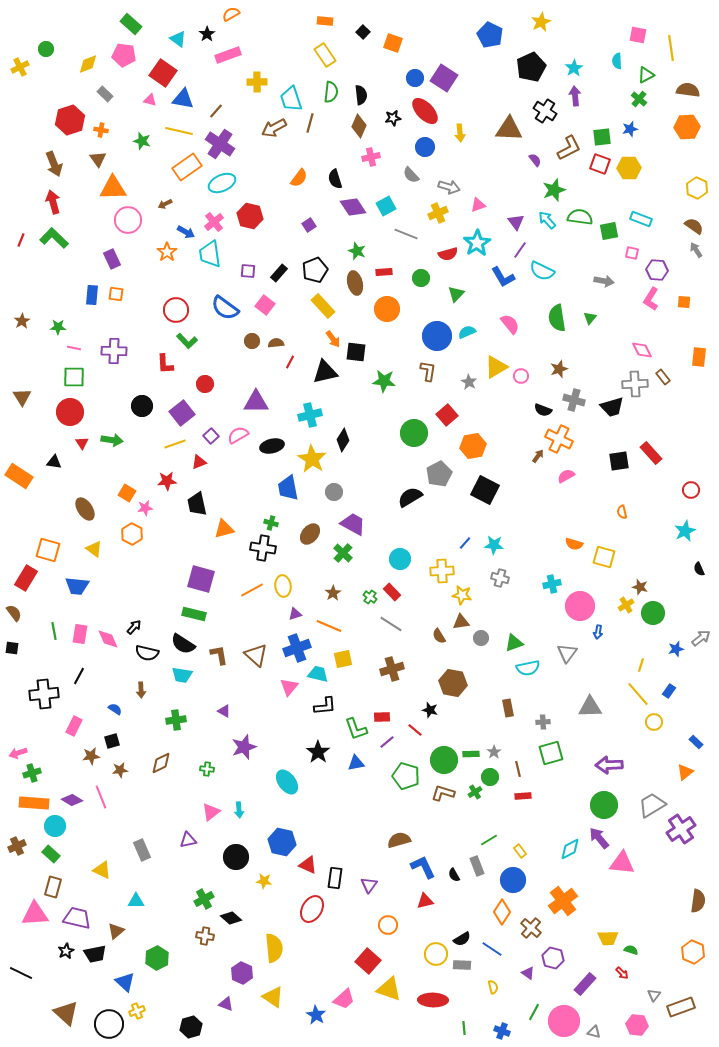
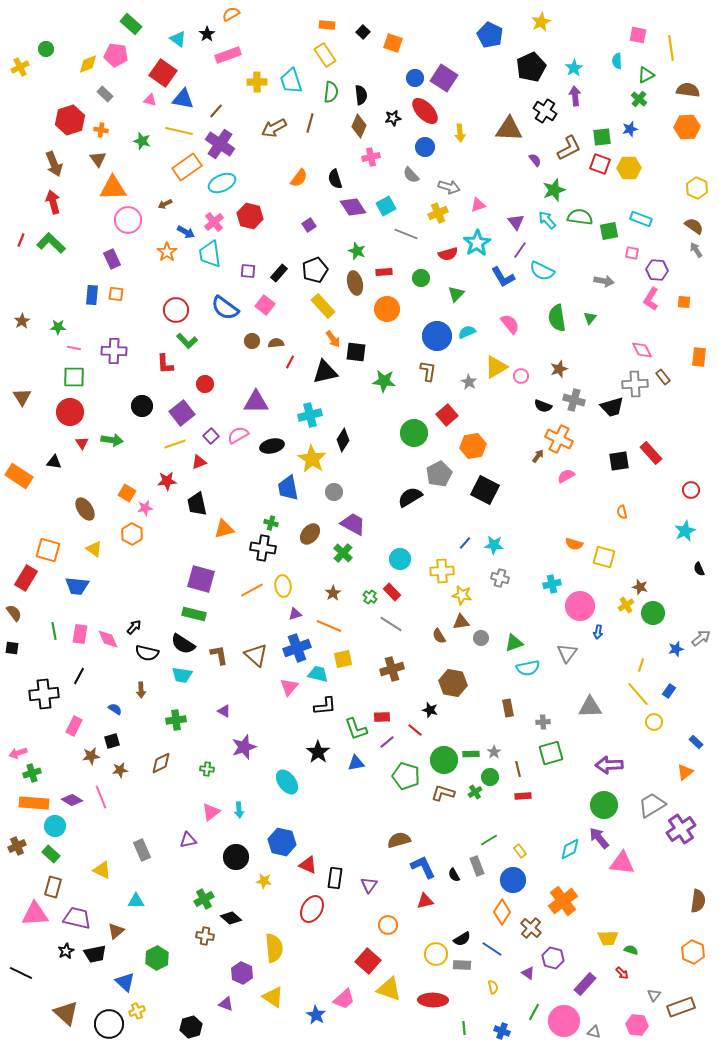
orange rectangle at (325, 21): moved 2 px right, 4 px down
pink pentagon at (124, 55): moved 8 px left
cyan trapezoid at (291, 99): moved 18 px up
green L-shape at (54, 238): moved 3 px left, 5 px down
black semicircle at (543, 410): moved 4 px up
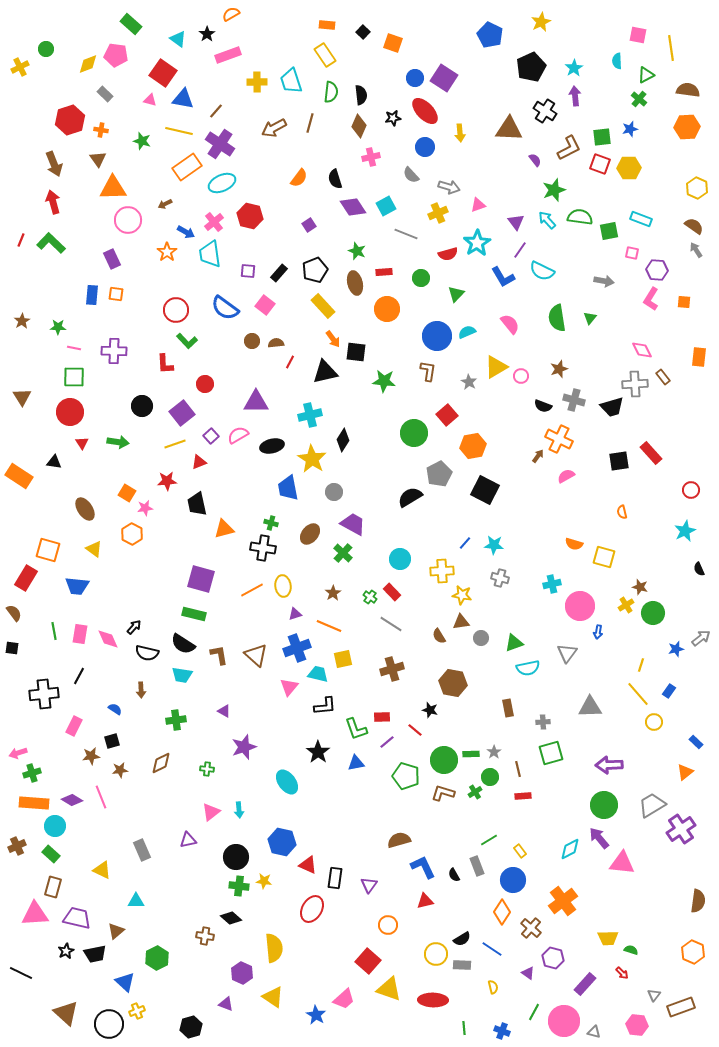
green arrow at (112, 440): moved 6 px right, 2 px down
green cross at (204, 899): moved 35 px right, 13 px up; rotated 36 degrees clockwise
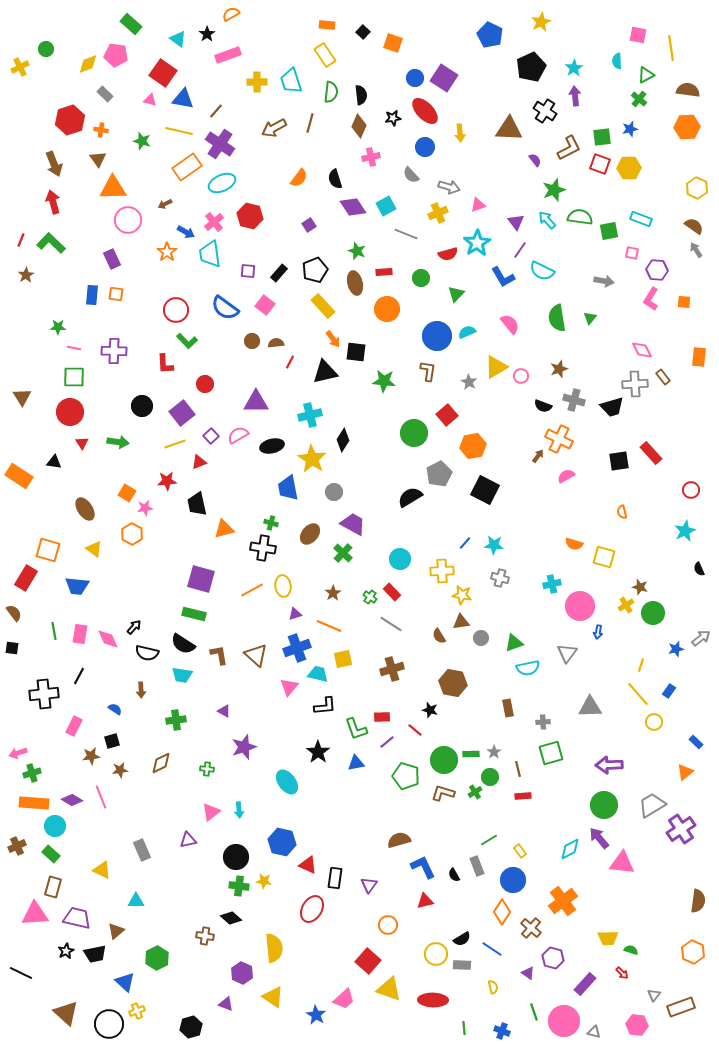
brown star at (22, 321): moved 4 px right, 46 px up
green line at (534, 1012): rotated 48 degrees counterclockwise
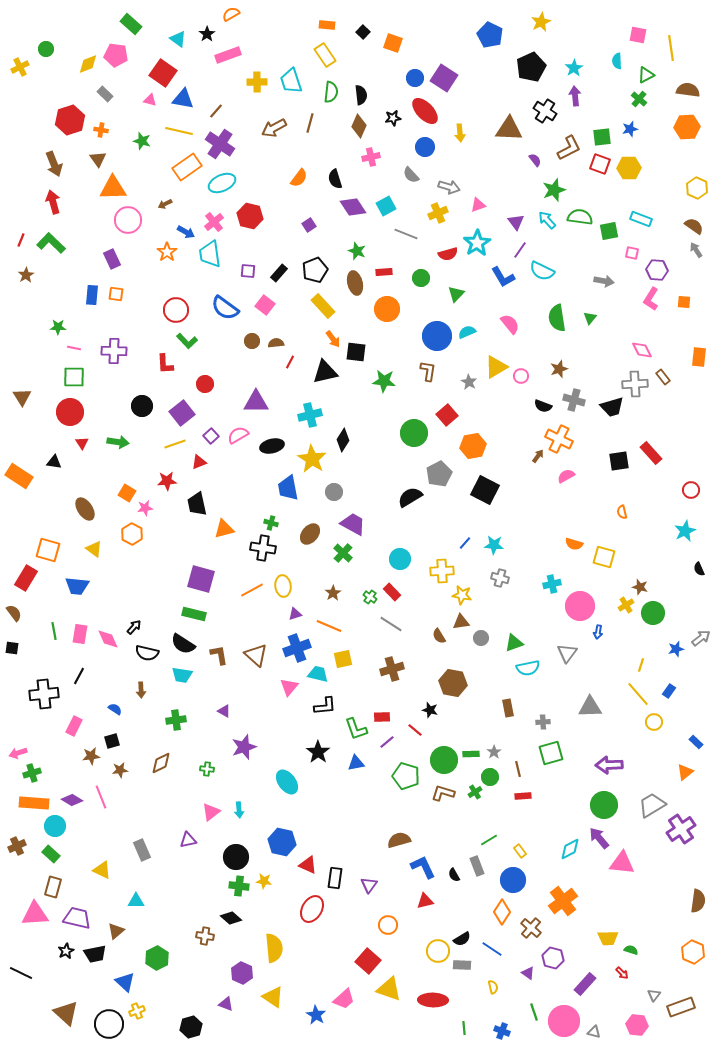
yellow circle at (436, 954): moved 2 px right, 3 px up
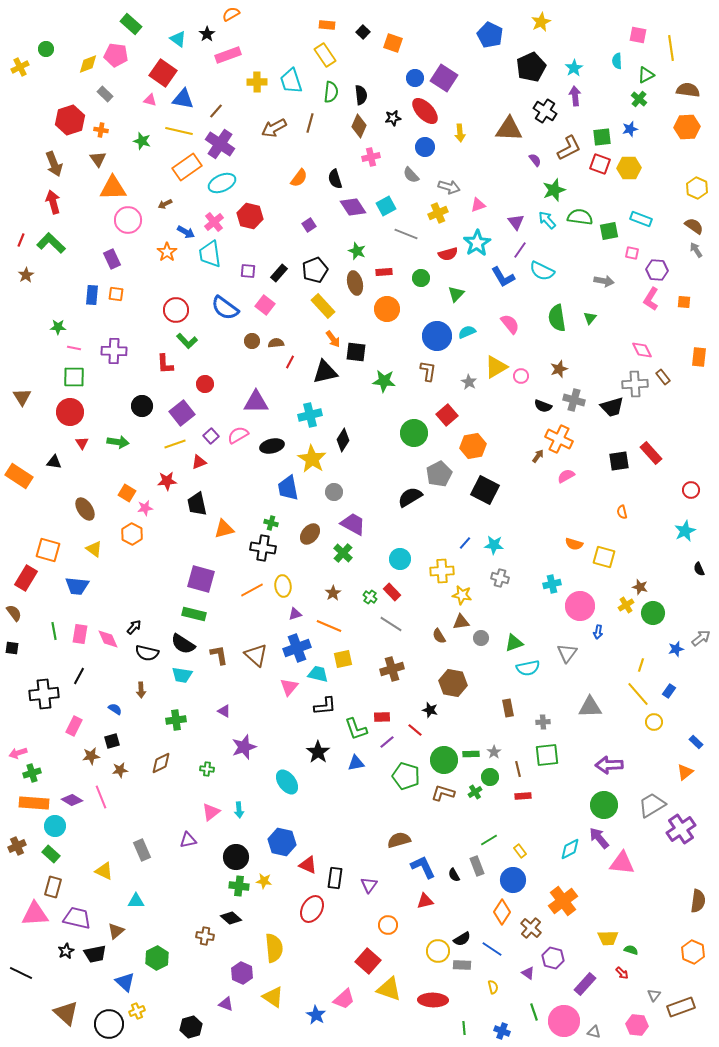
green square at (551, 753): moved 4 px left, 2 px down; rotated 10 degrees clockwise
yellow triangle at (102, 870): moved 2 px right, 1 px down
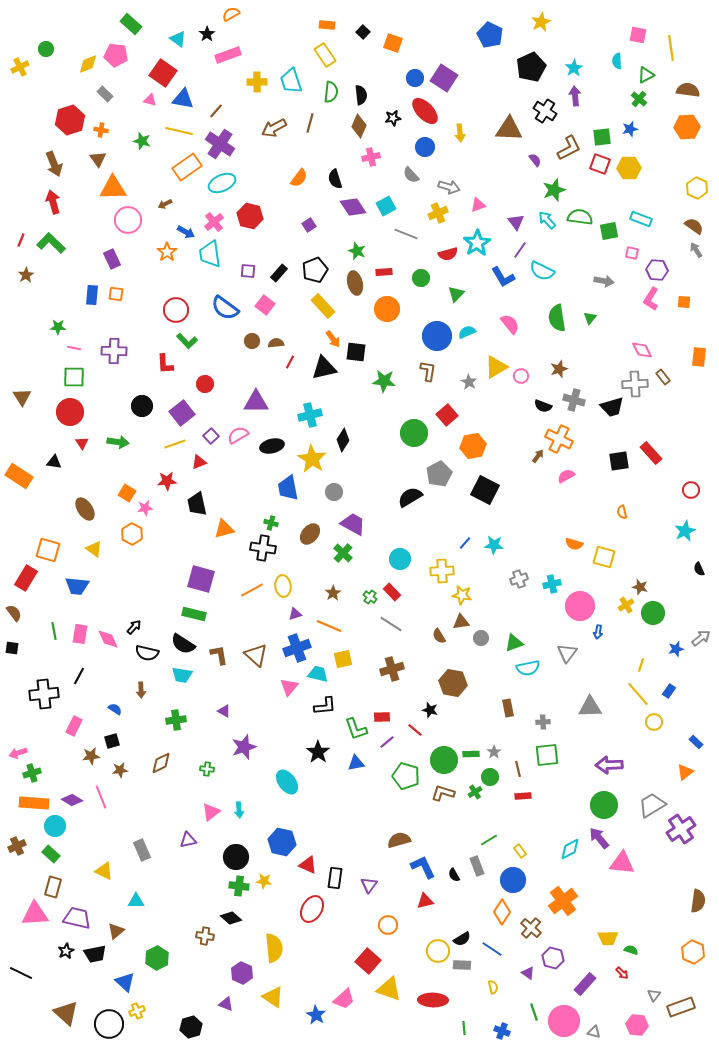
black triangle at (325, 372): moved 1 px left, 4 px up
gray cross at (500, 578): moved 19 px right, 1 px down; rotated 36 degrees counterclockwise
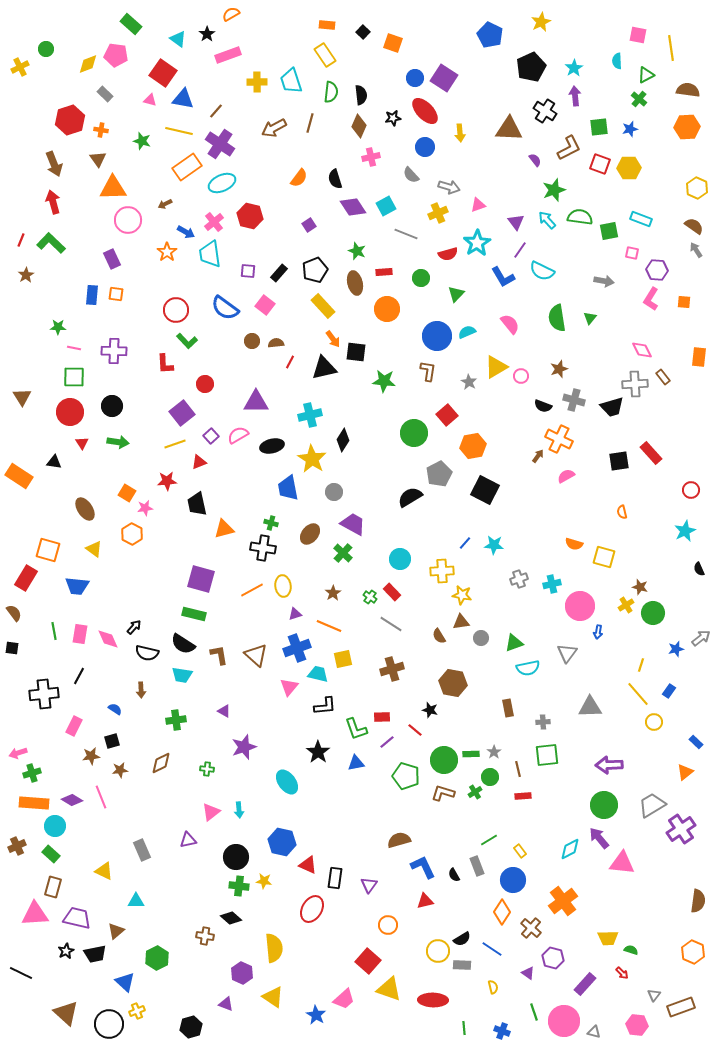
green square at (602, 137): moved 3 px left, 10 px up
black circle at (142, 406): moved 30 px left
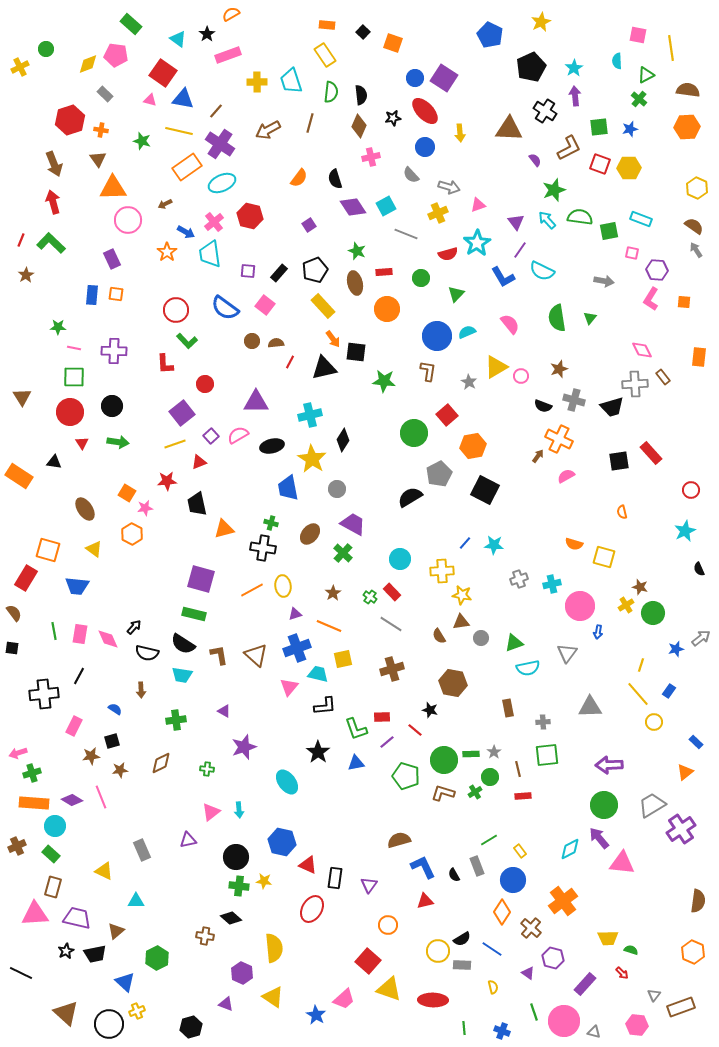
brown arrow at (274, 128): moved 6 px left, 2 px down
gray circle at (334, 492): moved 3 px right, 3 px up
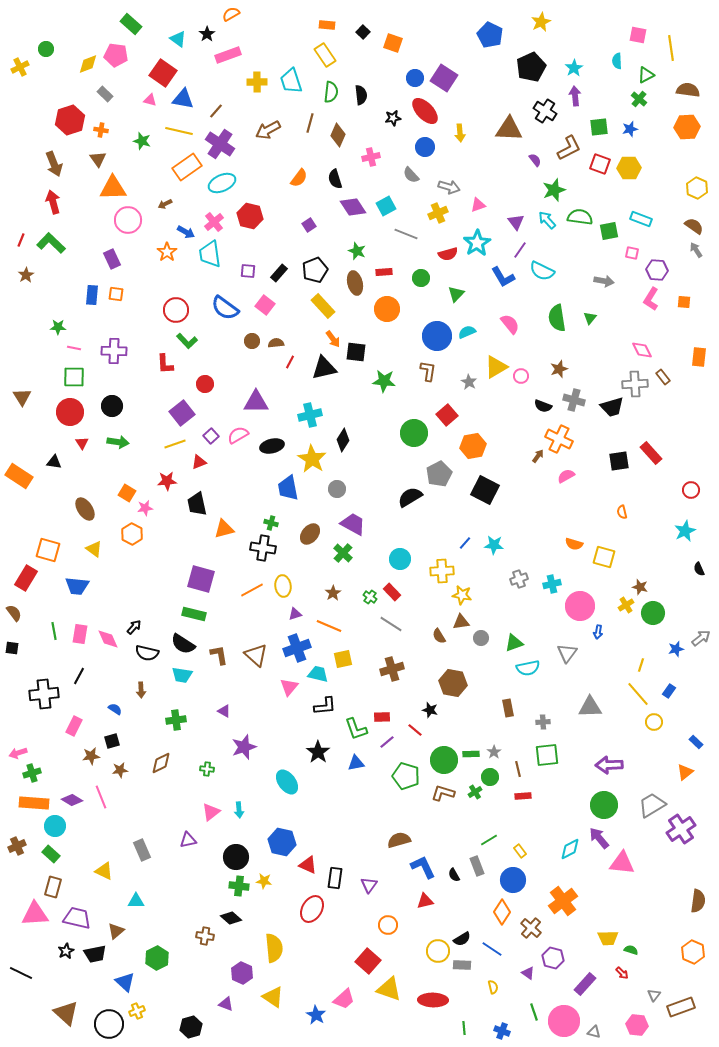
brown diamond at (359, 126): moved 21 px left, 9 px down
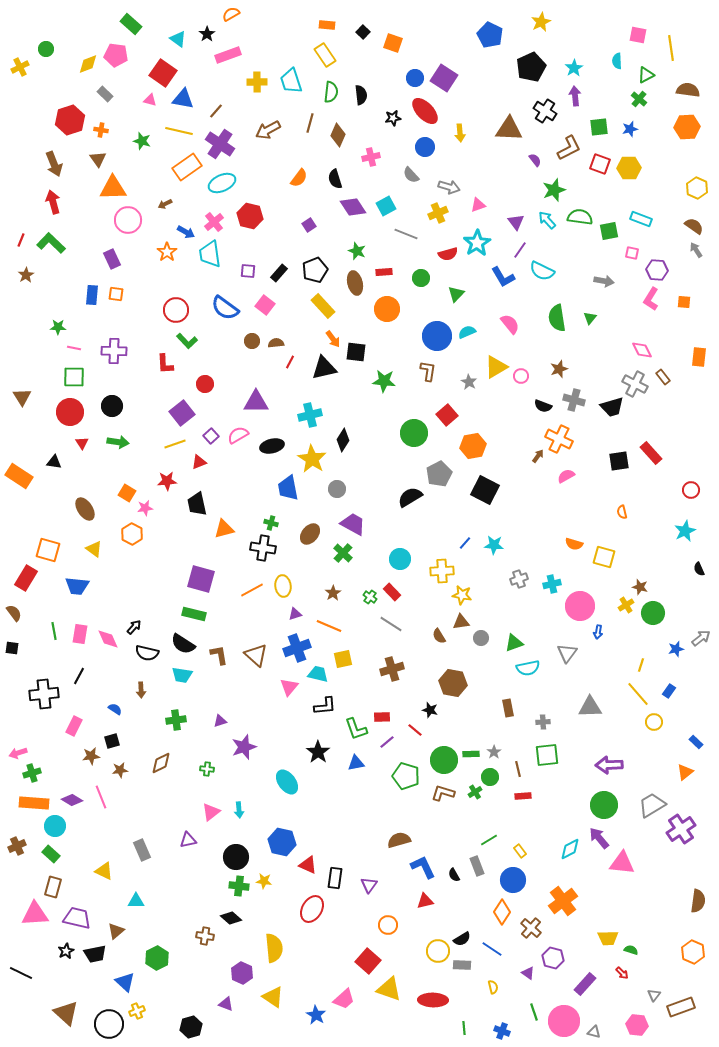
gray cross at (635, 384): rotated 30 degrees clockwise
purple triangle at (224, 711): moved 4 px left, 10 px down; rotated 48 degrees counterclockwise
